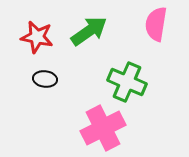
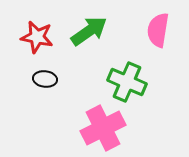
pink semicircle: moved 2 px right, 6 px down
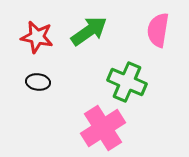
black ellipse: moved 7 px left, 3 px down
pink cross: rotated 6 degrees counterclockwise
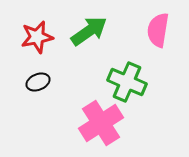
red star: rotated 24 degrees counterclockwise
black ellipse: rotated 30 degrees counterclockwise
pink cross: moved 2 px left, 5 px up
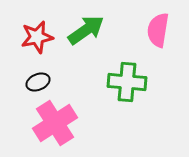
green arrow: moved 3 px left, 1 px up
green cross: rotated 18 degrees counterclockwise
pink cross: moved 46 px left
